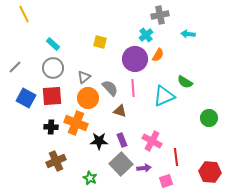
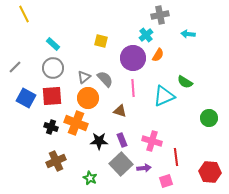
yellow square: moved 1 px right, 1 px up
purple circle: moved 2 px left, 1 px up
gray semicircle: moved 5 px left, 9 px up
black cross: rotated 16 degrees clockwise
pink cross: rotated 12 degrees counterclockwise
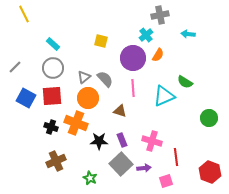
red hexagon: rotated 15 degrees clockwise
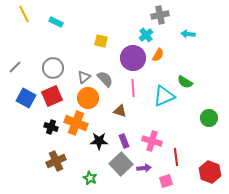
cyan rectangle: moved 3 px right, 22 px up; rotated 16 degrees counterclockwise
red square: rotated 20 degrees counterclockwise
purple rectangle: moved 2 px right, 1 px down
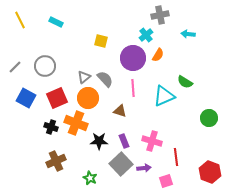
yellow line: moved 4 px left, 6 px down
gray circle: moved 8 px left, 2 px up
red square: moved 5 px right, 2 px down
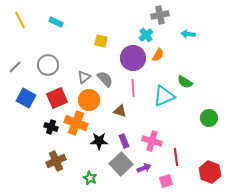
gray circle: moved 3 px right, 1 px up
orange circle: moved 1 px right, 2 px down
purple arrow: rotated 16 degrees counterclockwise
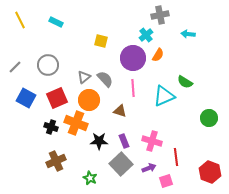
purple arrow: moved 5 px right
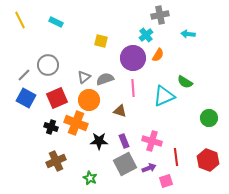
gray line: moved 9 px right, 8 px down
gray semicircle: rotated 66 degrees counterclockwise
gray square: moved 4 px right; rotated 15 degrees clockwise
red hexagon: moved 2 px left, 12 px up
